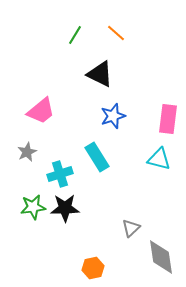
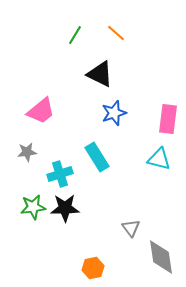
blue star: moved 1 px right, 3 px up
gray star: rotated 18 degrees clockwise
gray triangle: rotated 24 degrees counterclockwise
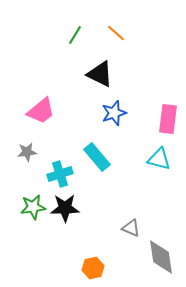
cyan rectangle: rotated 8 degrees counterclockwise
gray triangle: rotated 30 degrees counterclockwise
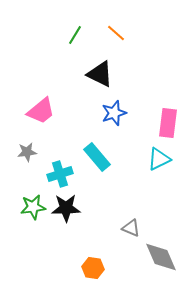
pink rectangle: moved 4 px down
cyan triangle: rotated 40 degrees counterclockwise
black star: moved 1 px right
gray diamond: rotated 15 degrees counterclockwise
orange hexagon: rotated 20 degrees clockwise
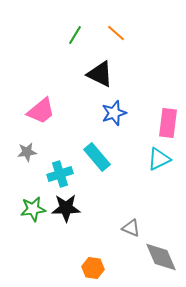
green star: moved 2 px down
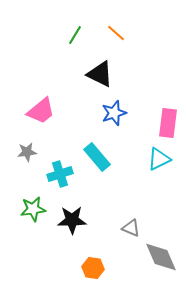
black star: moved 6 px right, 12 px down
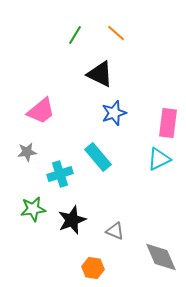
cyan rectangle: moved 1 px right
black star: rotated 20 degrees counterclockwise
gray triangle: moved 16 px left, 3 px down
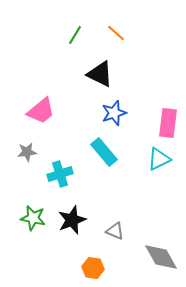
cyan rectangle: moved 6 px right, 5 px up
green star: moved 9 px down; rotated 20 degrees clockwise
gray diamond: rotated 6 degrees counterclockwise
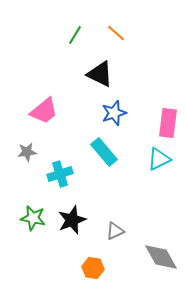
pink trapezoid: moved 3 px right
gray triangle: rotated 48 degrees counterclockwise
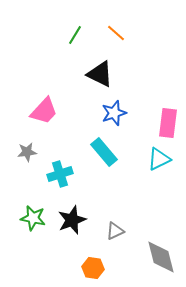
pink trapezoid: rotated 8 degrees counterclockwise
gray diamond: rotated 15 degrees clockwise
